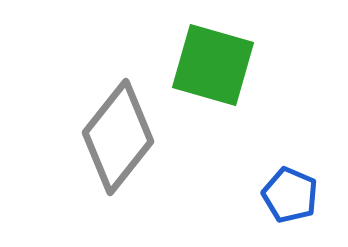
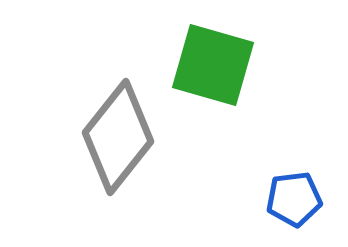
blue pentagon: moved 4 px right, 4 px down; rotated 30 degrees counterclockwise
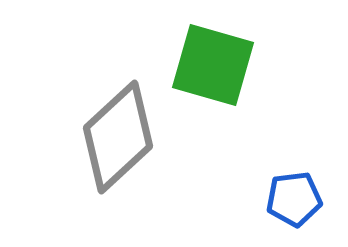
gray diamond: rotated 9 degrees clockwise
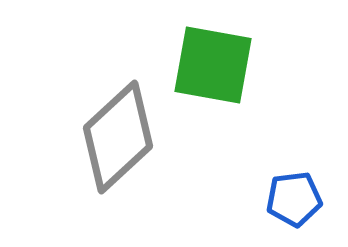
green square: rotated 6 degrees counterclockwise
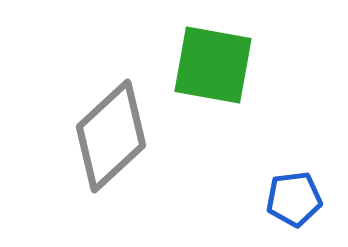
gray diamond: moved 7 px left, 1 px up
